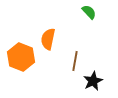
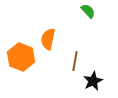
green semicircle: moved 1 px left, 1 px up
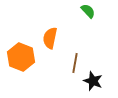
orange semicircle: moved 2 px right, 1 px up
brown line: moved 2 px down
black star: rotated 24 degrees counterclockwise
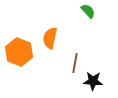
orange hexagon: moved 2 px left, 5 px up
black star: rotated 18 degrees counterclockwise
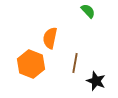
orange hexagon: moved 12 px right, 12 px down
black star: moved 3 px right; rotated 18 degrees clockwise
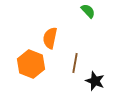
black star: moved 1 px left
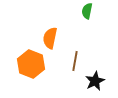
green semicircle: moved 1 px left; rotated 126 degrees counterclockwise
brown line: moved 2 px up
black star: rotated 24 degrees clockwise
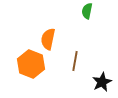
orange semicircle: moved 2 px left, 1 px down
black star: moved 7 px right, 1 px down
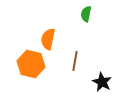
green semicircle: moved 1 px left, 3 px down
orange hexagon: rotated 8 degrees counterclockwise
black star: rotated 18 degrees counterclockwise
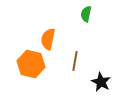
black star: moved 1 px left
